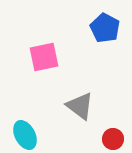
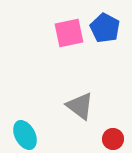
pink square: moved 25 px right, 24 px up
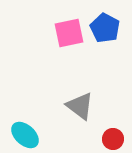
cyan ellipse: rotated 20 degrees counterclockwise
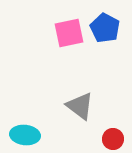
cyan ellipse: rotated 36 degrees counterclockwise
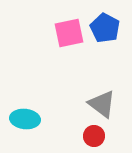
gray triangle: moved 22 px right, 2 px up
cyan ellipse: moved 16 px up
red circle: moved 19 px left, 3 px up
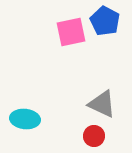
blue pentagon: moved 7 px up
pink square: moved 2 px right, 1 px up
gray triangle: rotated 12 degrees counterclockwise
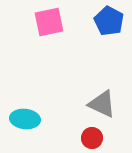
blue pentagon: moved 4 px right
pink square: moved 22 px left, 10 px up
red circle: moved 2 px left, 2 px down
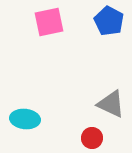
gray triangle: moved 9 px right
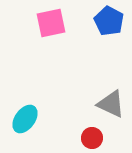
pink square: moved 2 px right, 1 px down
cyan ellipse: rotated 60 degrees counterclockwise
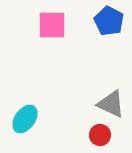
pink square: moved 1 px right, 2 px down; rotated 12 degrees clockwise
red circle: moved 8 px right, 3 px up
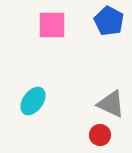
cyan ellipse: moved 8 px right, 18 px up
